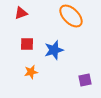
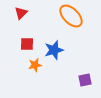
red triangle: rotated 24 degrees counterclockwise
orange star: moved 4 px right, 7 px up
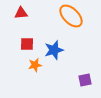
red triangle: rotated 40 degrees clockwise
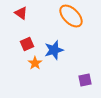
red triangle: rotated 40 degrees clockwise
red square: rotated 24 degrees counterclockwise
orange star: moved 2 px up; rotated 24 degrees counterclockwise
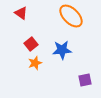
red square: moved 4 px right; rotated 16 degrees counterclockwise
blue star: moved 8 px right; rotated 12 degrees clockwise
orange star: rotated 16 degrees clockwise
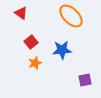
red square: moved 2 px up
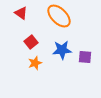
orange ellipse: moved 12 px left
purple square: moved 23 px up; rotated 16 degrees clockwise
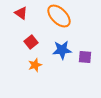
orange star: moved 2 px down
